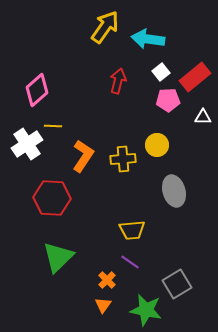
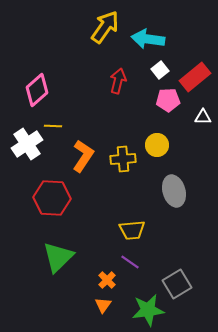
white square: moved 1 px left, 2 px up
green star: moved 2 px right; rotated 20 degrees counterclockwise
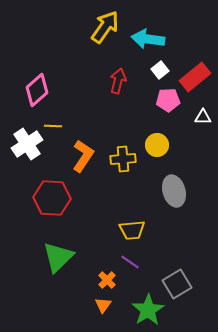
green star: rotated 24 degrees counterclockwise
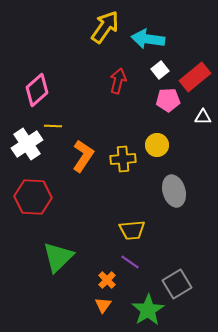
red hexagon: moved 19 px left, 1 px up
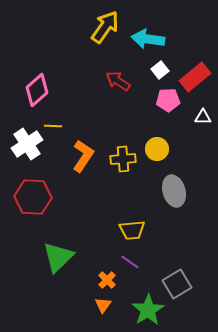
red arrow: rotated 70 degrees counterclockwise
yellow circle: moved 4 px down
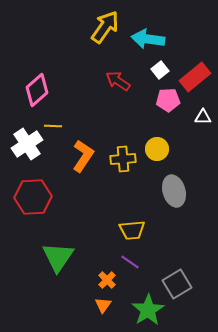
red hexagon: rotated 6 degrees counterclockwise
green triangle: rotated 12 degrees counterclockwise
